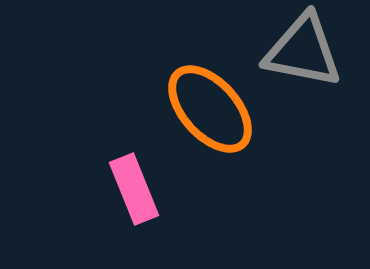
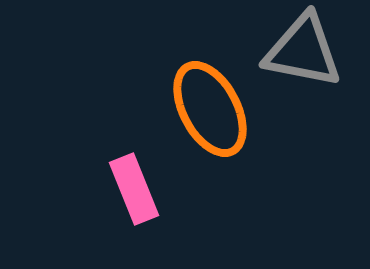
orange ellipse: rotated 14 degrees clockwise
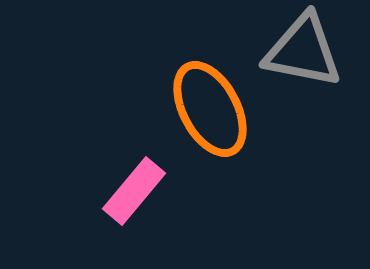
pink rectangle: moved 2 px down; rotated 62 degrees clockwise
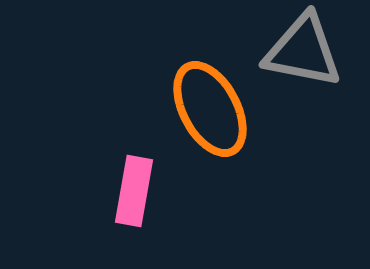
pink rectangle: rotated 30 degrees counterclockwise
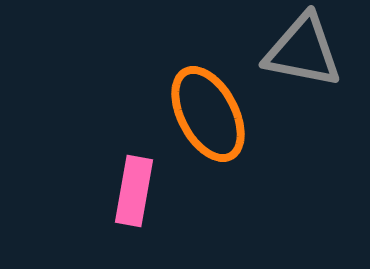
orange ellipse: moved 2 px left, 5 px down
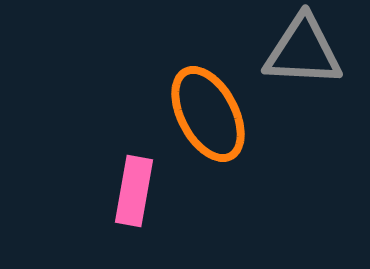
gray triangle: rotated 8 degrees counterclockwise
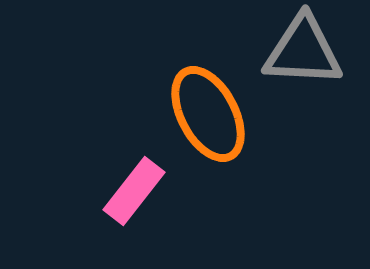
pink rectangle: rotated 28 degrees clockwise
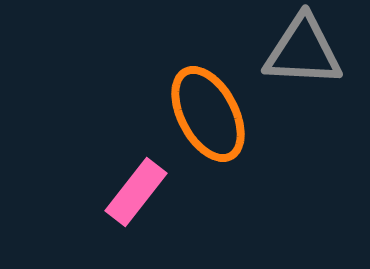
pink rectangle: moved 2 px right, 1 px down
